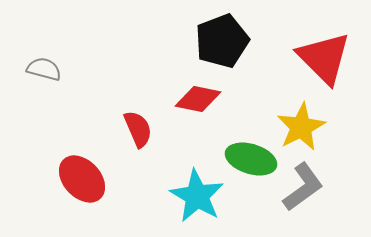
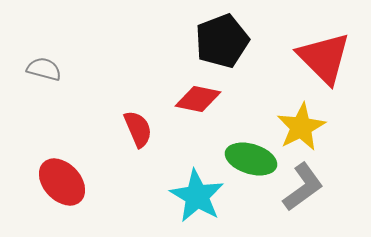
red ellipse: moved 20 px left, 3 px down
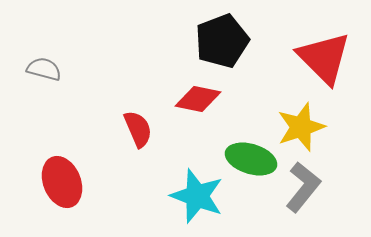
yellow star: rotated 9 degrees clockwise
red ellipse: rotated 21 degrees clockwise
gray L-shape: rotated 15 degrees counterclockwise
cyan star: rotated 10 degrees counterclockwise
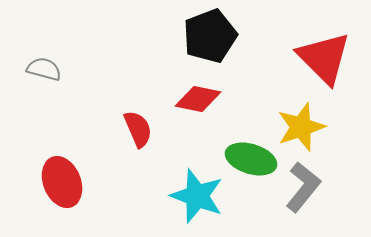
black pentagon: moved 12 px left, 5 px up
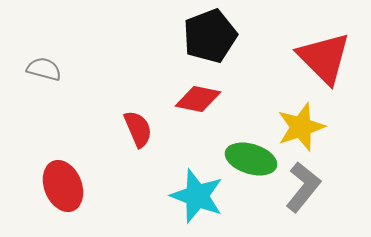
red ellipse: moved 1 px right, 4 px down
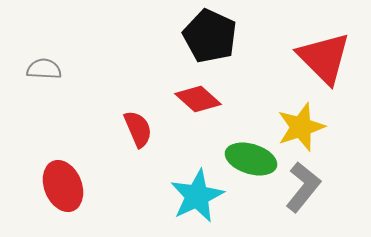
black pentagon: rotated 26 degrees counterclockwise
gray semicircle: rotated 12 degrees counterclockwise
red diamond: rotated 30 degrees clockwise
cyan star: rotated 26 degrees clockwise
